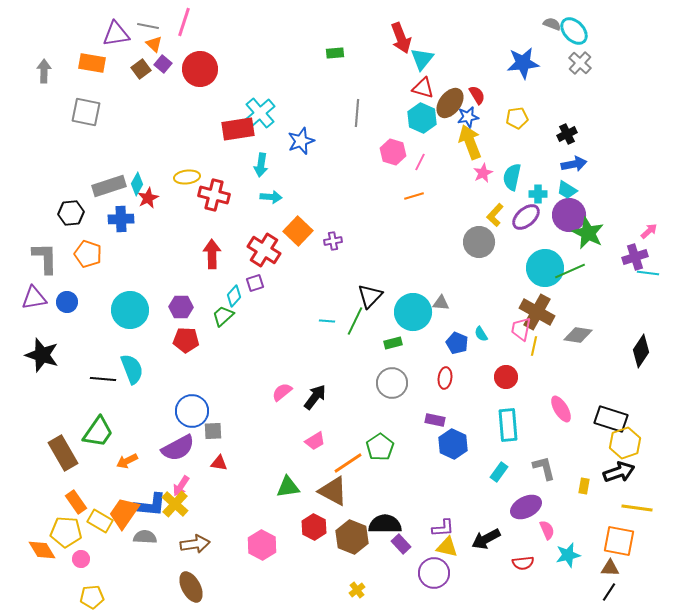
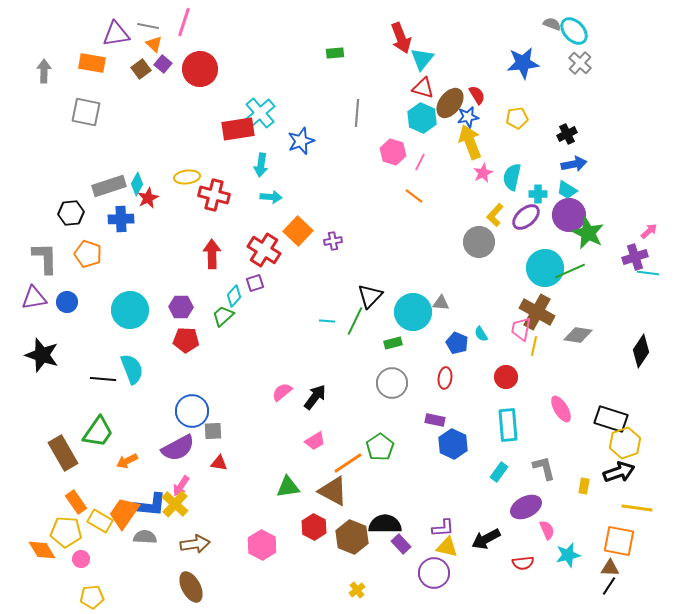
orange line at (414, 196): rotated 54 degrees clockwise
black line at (609, 592): moved 6 px up
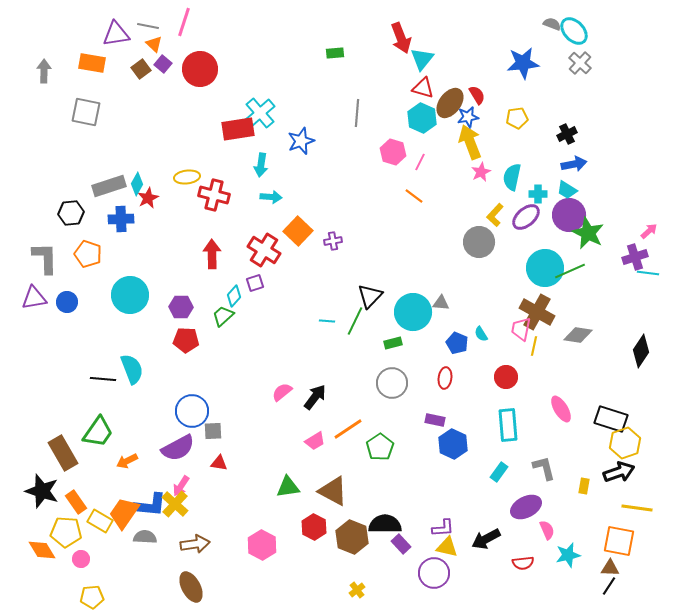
pink star at (483, 173): moved 2 px left, 1 px up
cyan circle at (130, 310): moved 15 px up
black star at (42, 355): moved 136 px down
orange line at (348, 463): moved 34 px up
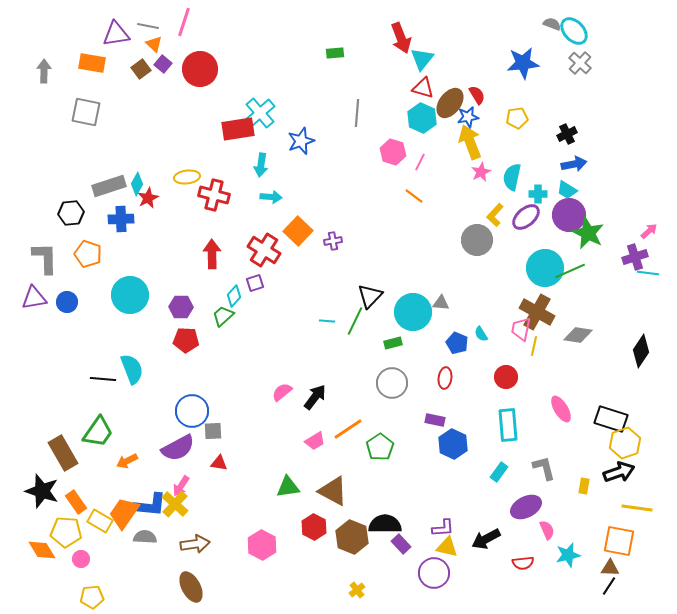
gray circle at (479, 242): moved 2 px left, 2 px up
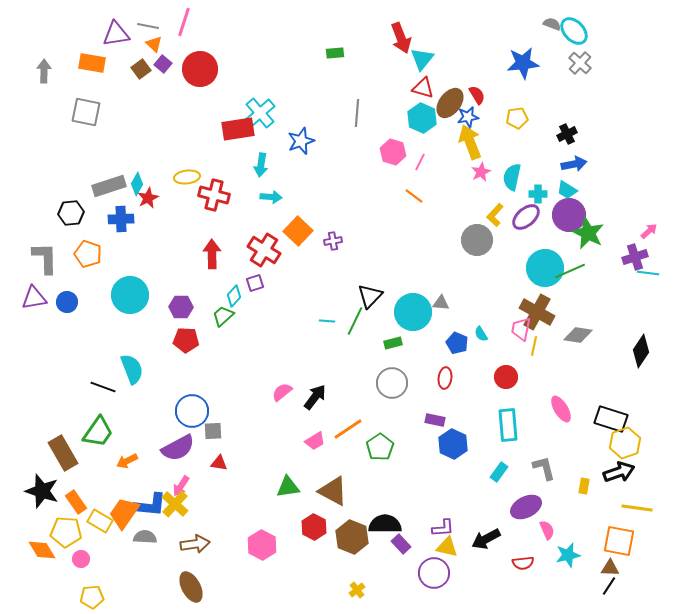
black line at (103, 379): moved 8 px down; rotated 15 degrees clockwise
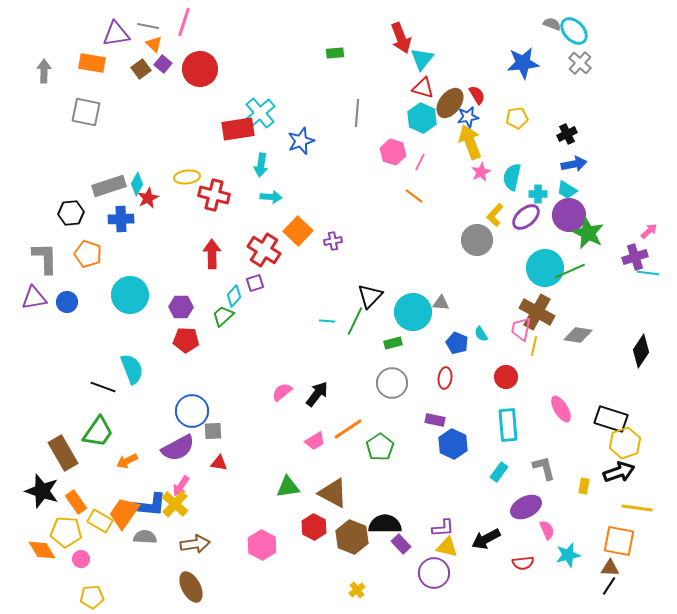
black arrow at (315, 397): moved 2 px right, 3 px up
brown triangle at (333, 491): moved 2 px down
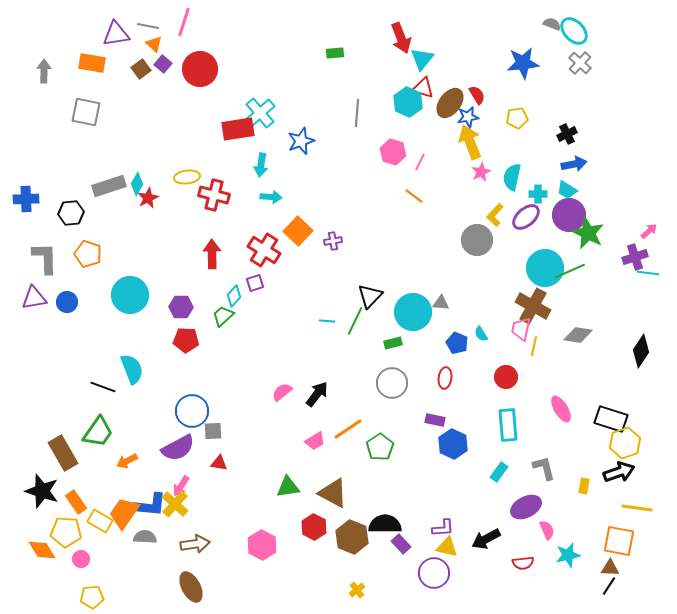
cyan hexagon at (422, 118): moved 14 px left, 16 px up
blue cross at (121, 219): moved 95 px left, 20 px up
brown cross at (537, 312): moved 4 px left, 6 px up
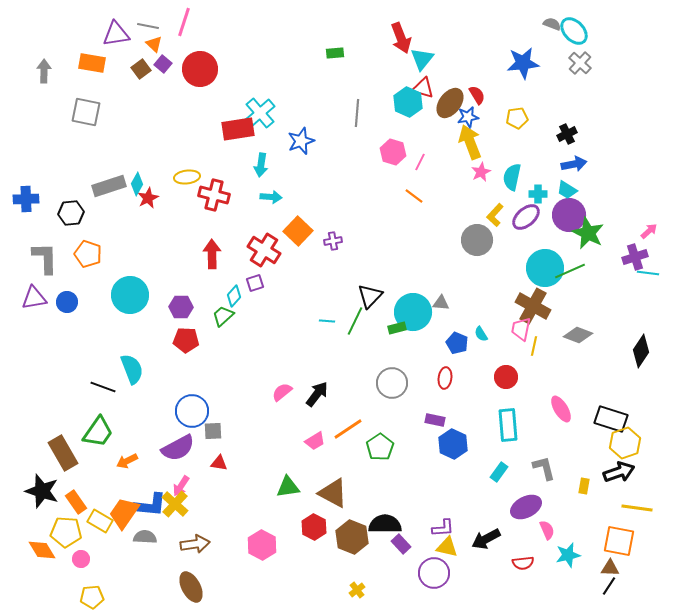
gray diamond at (578, 335): rotated 12 degrees clockwise
green rectangle at (393, 343): moved 4 px right, 15 px up
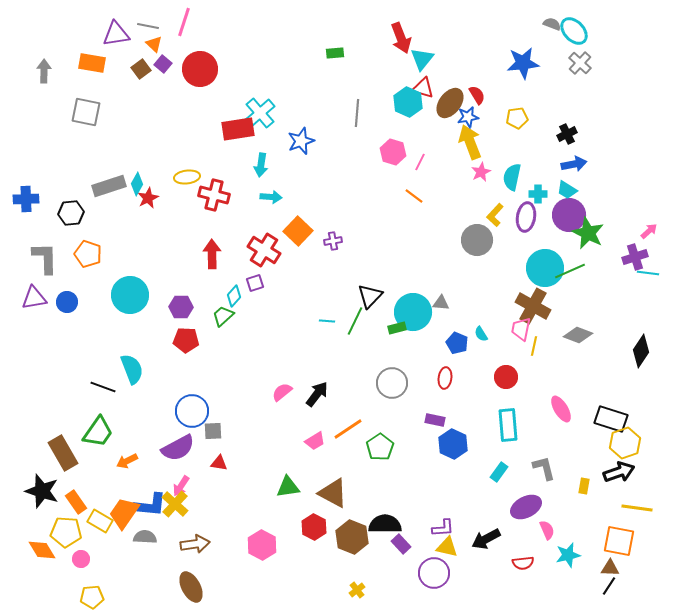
purple ellipse at (526, 217): rotated 40 degrees counterclockwise
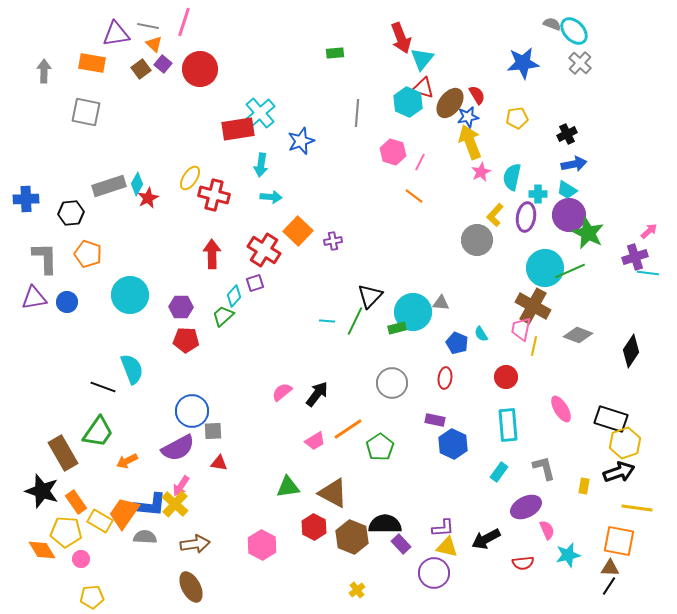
yellow ellipse at (187, 177): moved 3 px right, 1 px down; rotated 50 degrees counterclockwise
black diamond at (641, 351): moved 10 px left
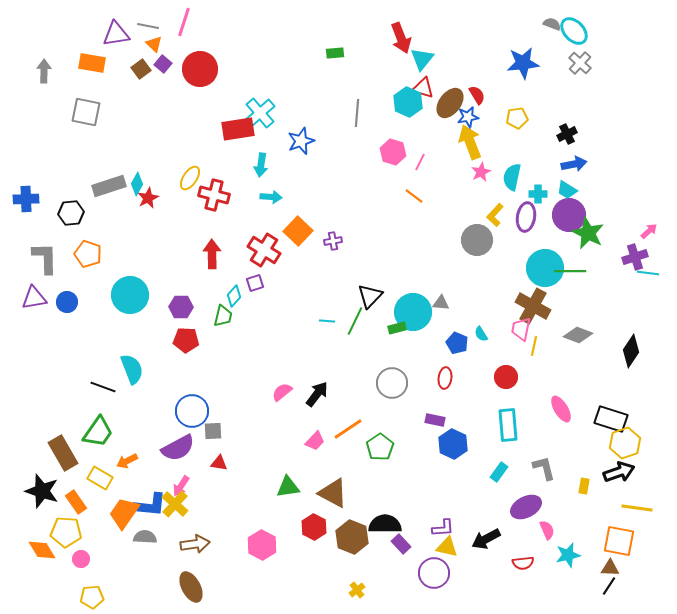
green line at (570, 271): rotated 24 degrees clockwise
green trapezoid at (223, 316): rotated 145 degrees clockwise
pink trapezoid at (315, 441): rotated 15 degrees counterclockwise
yellow rectangle at (100, 521): moved 43 px up
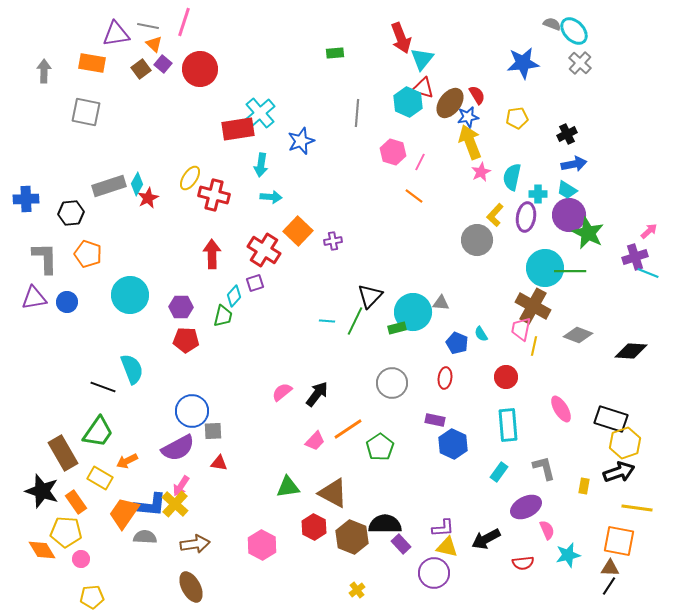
cyan line at (648, 273): rotated 15 degrees clockwise
black diamond at (631, 351): rotated 60 degrees clockwise
